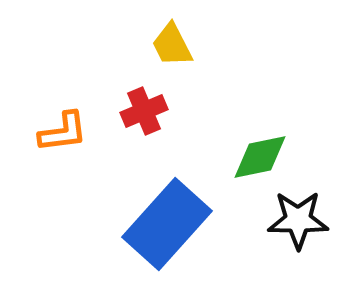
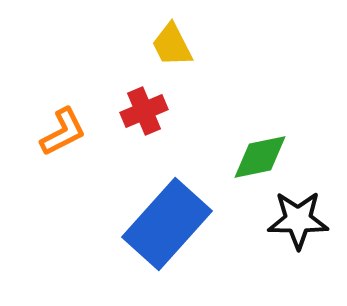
orange L-shape: rotated 20 degrees counterclockwise
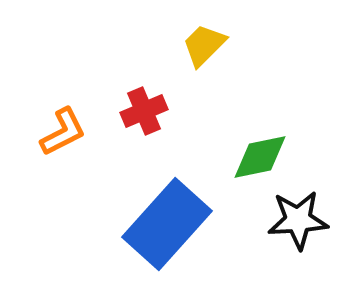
yellow trapezoid: moved 32 px right; rotated 72 degrees clockwise
black star: rotated 4 degrees counterclockwise
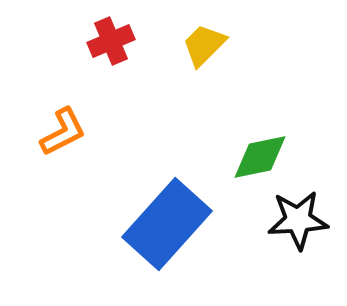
red cross: moved 33 px left, 70 px up
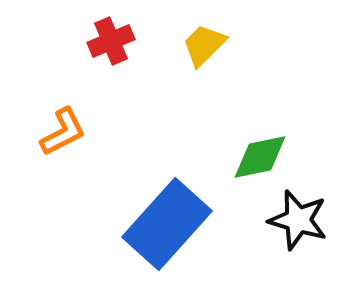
black star: rotated 20 degrees clockwise
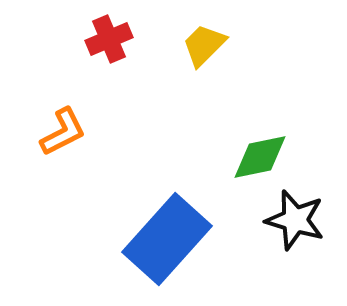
red cross: moved 2 px left, 2 px up
black star: moved 3 px left
blue rectangle: moved 15 px down
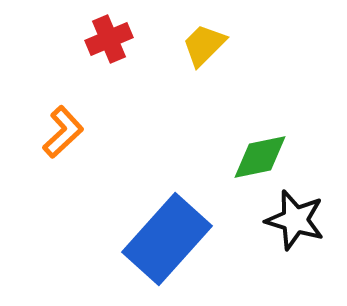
orange L-shape: rotated 16 degrees counterclockwise
